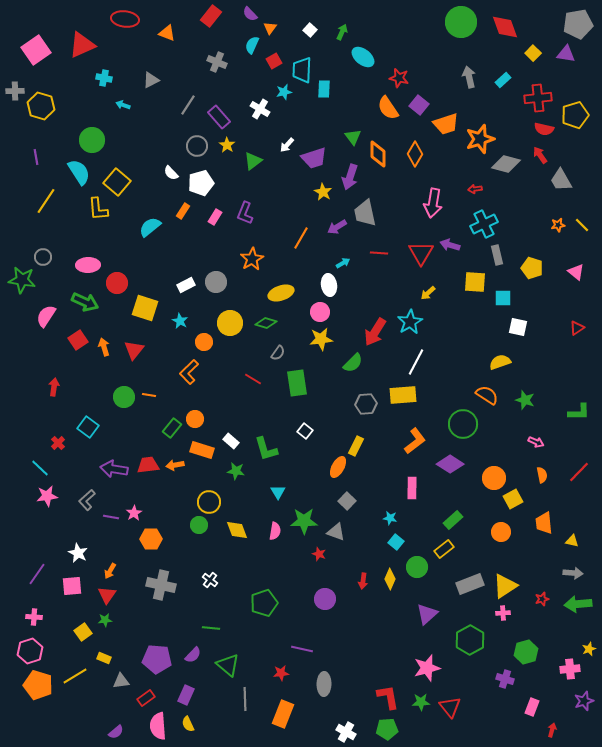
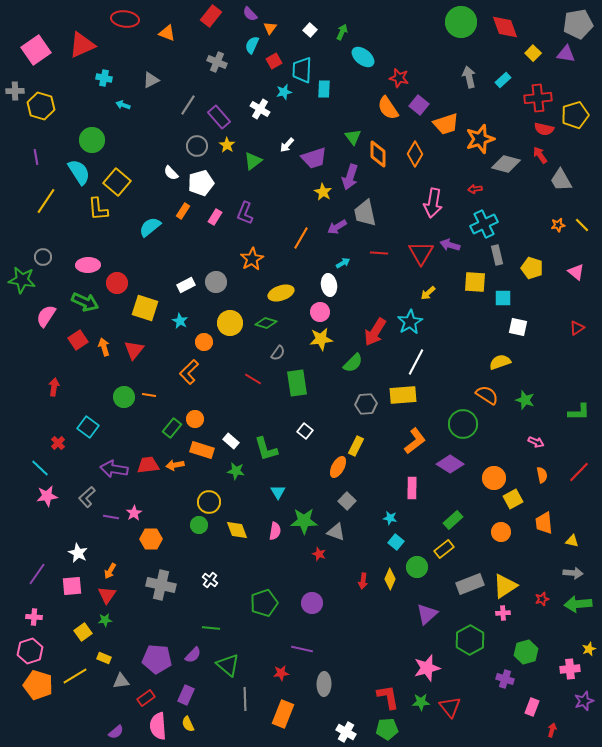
gray L-shape at (87, 500): moved 3 px up
purple circle at (325, 599): moved 13 px left, 4 px down
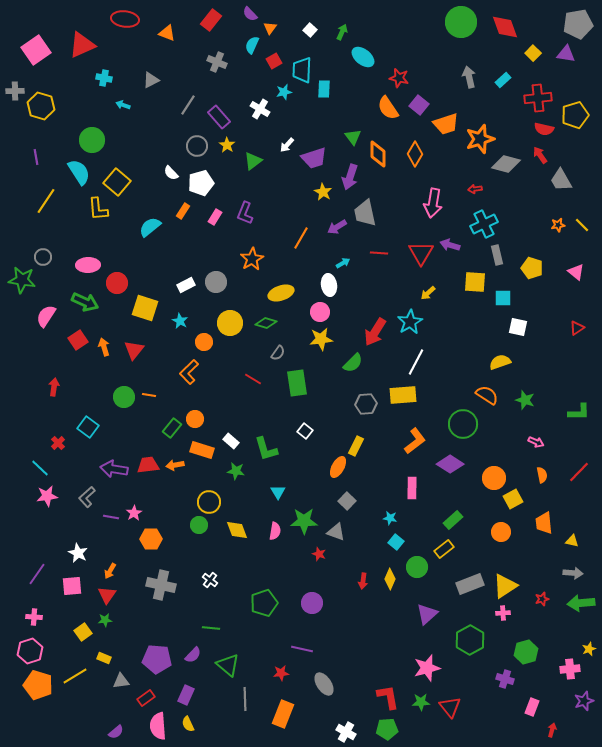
red rectangle at (211, 16): moved 4 px down
green arrow at (578, 604): moved 3 px right, 1 px up
gray ellipse at (324, 684): rotated 35 degrees counterclockwise
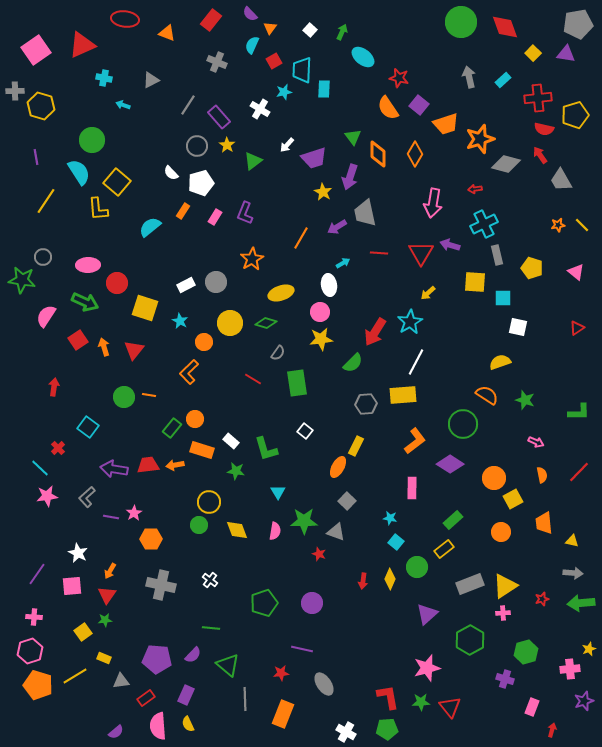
red cross at (58, 443): moved 5 px down
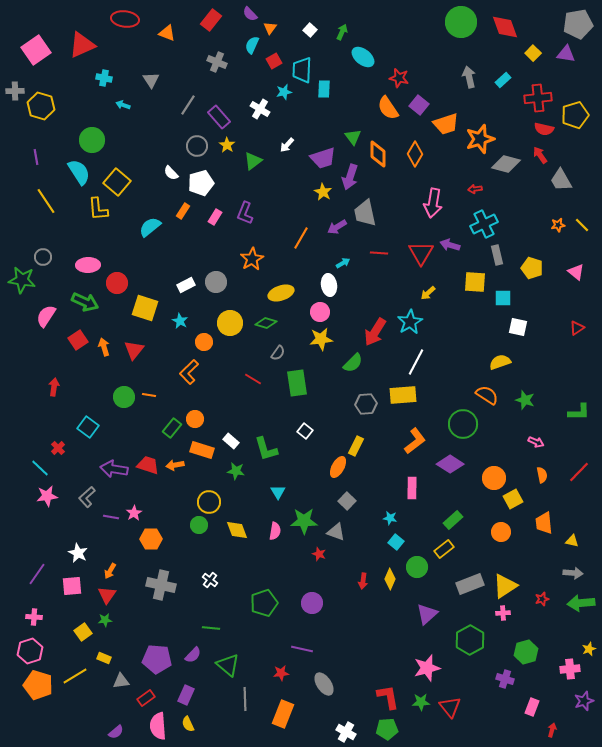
gray triangle at (151, 80): rotated 36 degrees counterclockwise
purple trapezoid at (314, 158): moved 9 px right
yellow line at (46, 201): rotated 68 degrees counterclockwise
red trapezoid at (148, 465): rotated 25 degrees clockwise
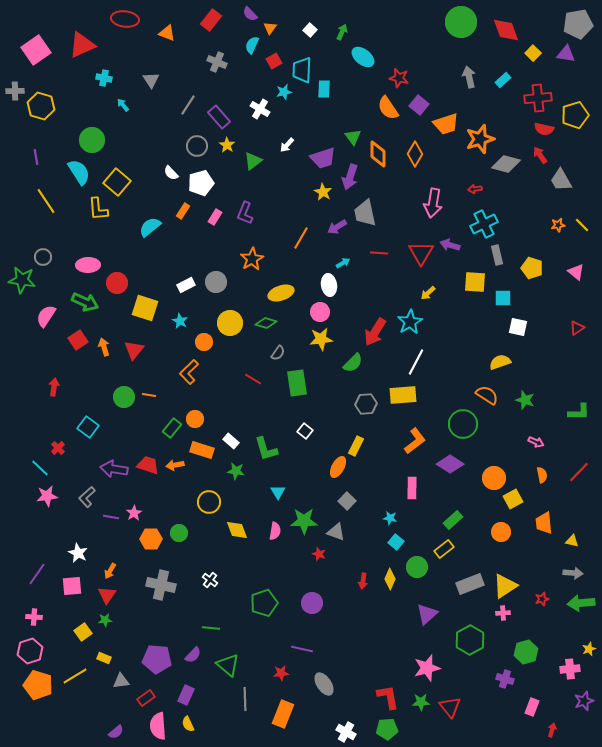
red diamond at (505, 27): moved 1 px right, 3 px down
cyan arrow at (123, 105): rotated 32 degrees clockwise
green circle at (199, 525): moved 20 px left, 8 px down
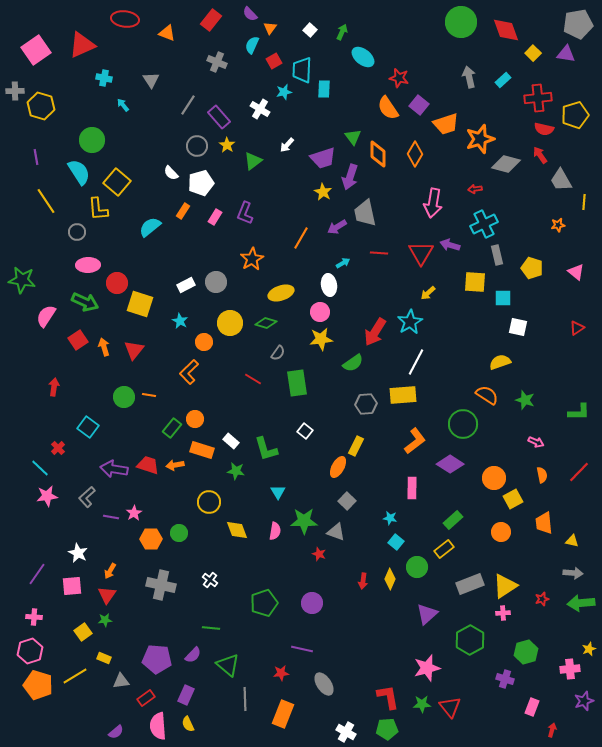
yellow line at (582, 225): moved 2 px right, 23 px up; rotated 49 degrees clockwise
gray circle at (43, 257): moved 34 px right, 25 px up
yellow square at (145, 308): moved 5 px left, 4 px up
green semicircle at (353, 363): rotated 10 degrees clockwise
green star at (421, 702): moved 1 px right, 2 px down
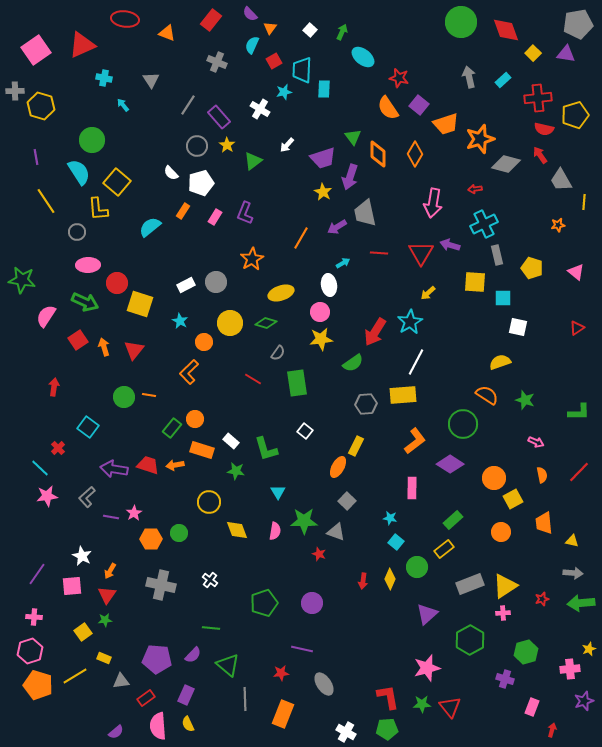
white star at (78, 553): moved 4 px right, 3 px down
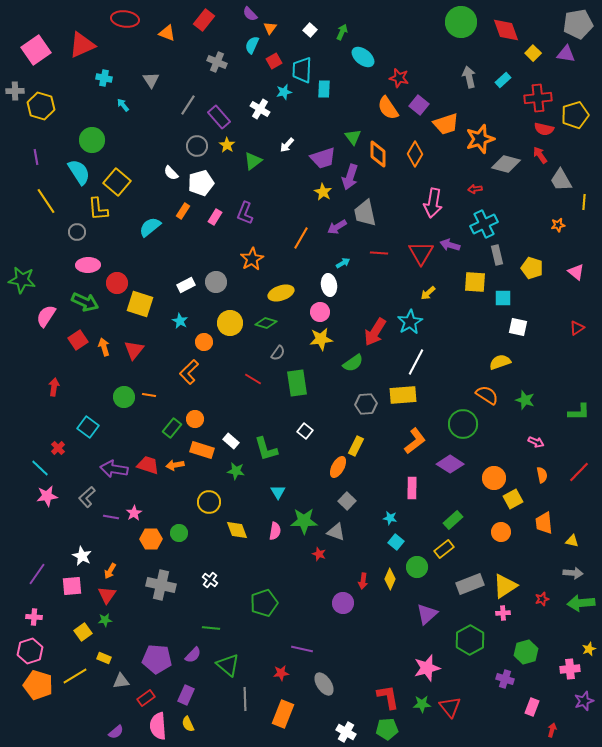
red rectangle at (211, 20): moved 7 px left
purple circle at (312, 603): moved 31 px right
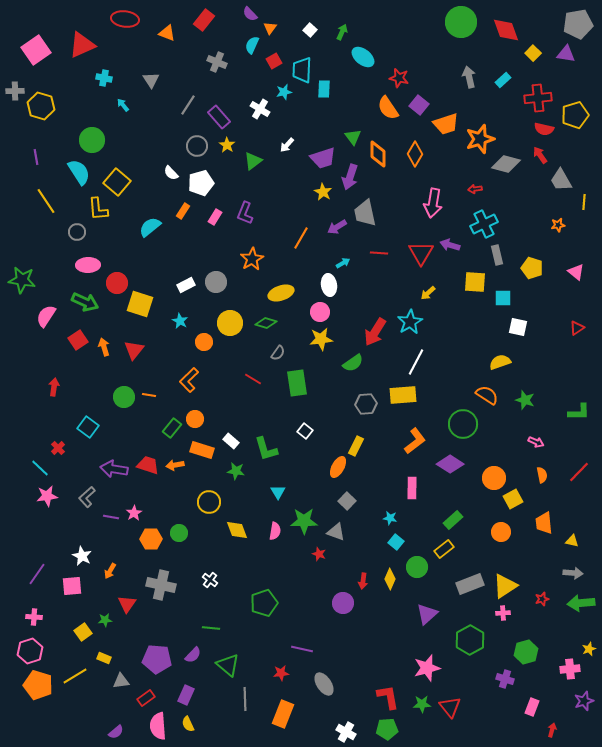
orange L-shape at (189, 372): moved 8 px down
red triangle at (107, 595): moved 20 px right, 9 px down
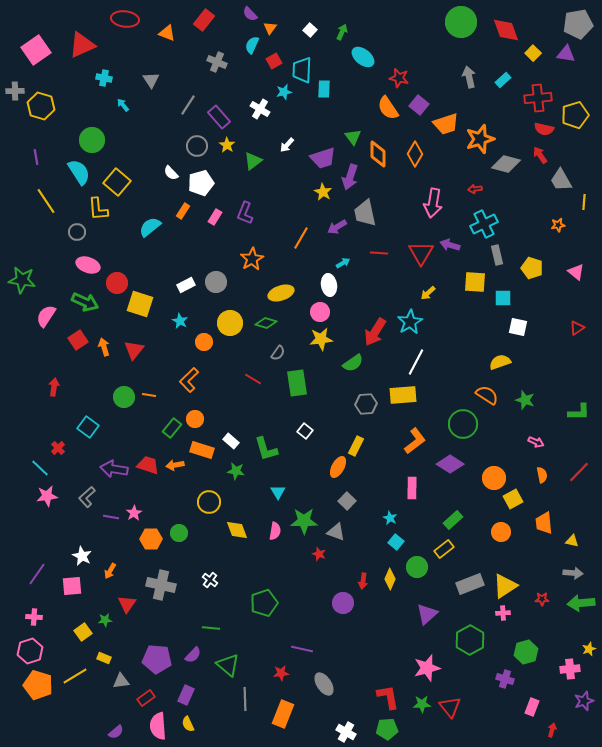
pink ellipse at (88, 265): rotated 20 degrees clockwise
cyan star at (390, 518): rotated 16 degrees clockwise
red star at (542, 599): rotated 16 degrees clockwise
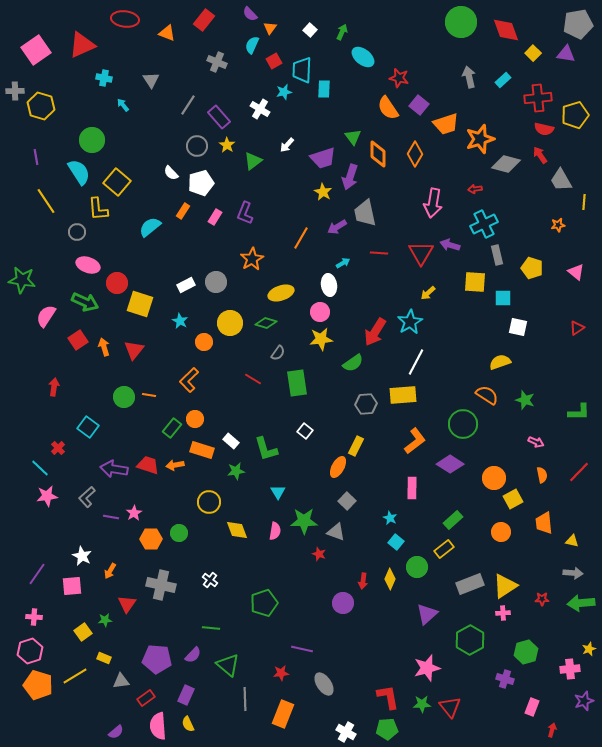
green star at (236, 471): rotated 18 degrees counterclockwise
